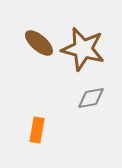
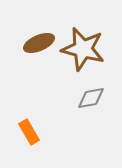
brown ellipse: rotated 64 degrees counterclockwise
orange rectangle: moved 8 px left, 2 px down; rotated 40 degrees counterclockwise
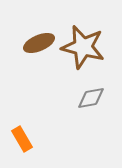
brown star: moved 2 px up
orange rectangle: moved 7 px left, 7 px down
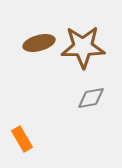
brown ellipse: rotated 8 degrees clockwise
brown star: rotated 15 degrees counterclockwise
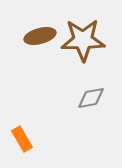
brown ellipse: moved 1 px right, 7 px up
brown star: moved 7 px up
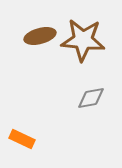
brown star: rotated 6 degrees clockwise
orange rectangle: rotated 35 degrees counterclockwise
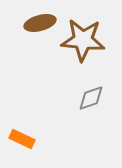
brown ellipse: moved 13 px up
gray diamond: rotated 8 degrees counterclockwise
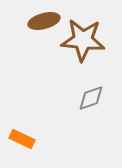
brown ellipse: moved 4 px right, 2 px up
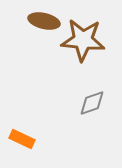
brown ellipse: rotated 28 degrees clockwise
gray diamond: moved 1 px right, 5 px down
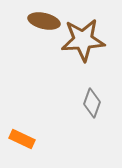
brown star: rotated 9 degrees counterclockwise
gray diamond: rotated 52 degrees counterclockwise
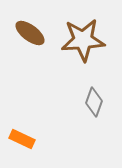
brown ellipse: moved 14 px left, 12 px down; rotated 24 degrees clockwise
gray diamond: moved 2 px right, 1 px up
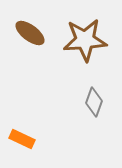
brown star: moved 2 px right
